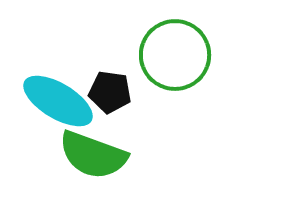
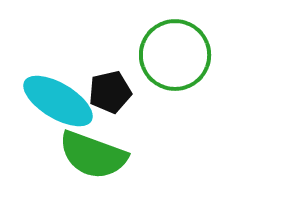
black pentagon: rotated 21 degrees counterclockwise
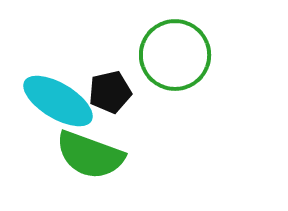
green semicircle: moved 3 px left
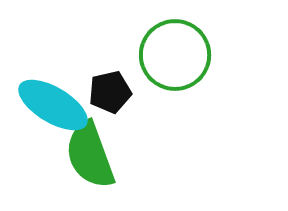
cyan ellipse: moved 5 px left, 4 px down
green semicircle: rotated 50 degrees clockwise
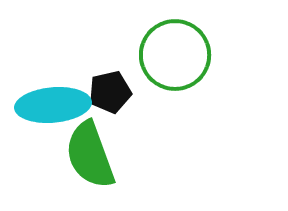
cyan ellipse: rotated 36 degrees counterclockwise
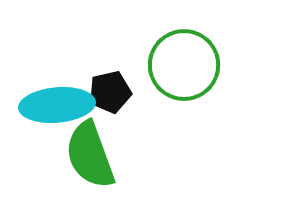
green circle: moved 9 px right, 10 px down
cyan ellipse: moved 4 px right
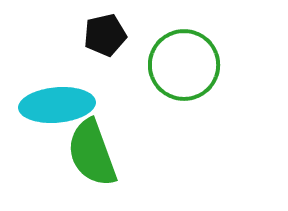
black pentagon: moved 5 px left, 57 px up
green semicircle: moved 2 px right, 2 px up
